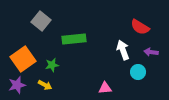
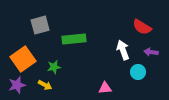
gray square: moved 1 px left, 4 px down; rotated 36 degrees clockwise
red semicircle: moved 2 px right
green star: moved 2 px right, 2 px down
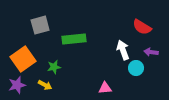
cyan circle: moved 2 px left, 4 px up
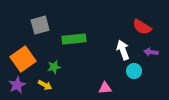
cyan circle: moved 2 px left, 3 px down
purple star: rotated 12 degrees counterclockwise
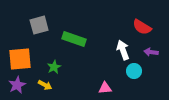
gray square: moved 1 px left
green rectangle: rotated 25 degrees clockwise
orange square: moved 3 px left; rotated 30 degrees clockwise
green star: rotated 16 degrees counterclockwise
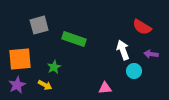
purple arrow: moved 2 px down
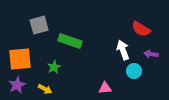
red semicircle: moved 1 px left, 2 px down
green rectangle: moved 4 px left, 2 px down
yellow arrow: moved 4 px down
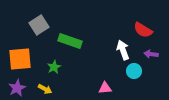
gray square: rotated 18 degrees counterclockwise
red semicircle: moved 2 px right, 1 px down
purple star: moved 3 px down
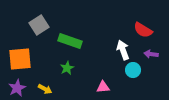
green star: moved 13 px right, 1 px down
cyan circle: moved 1 px left, 1 px up
pink triangle: moved 2 px left, 1 px up
